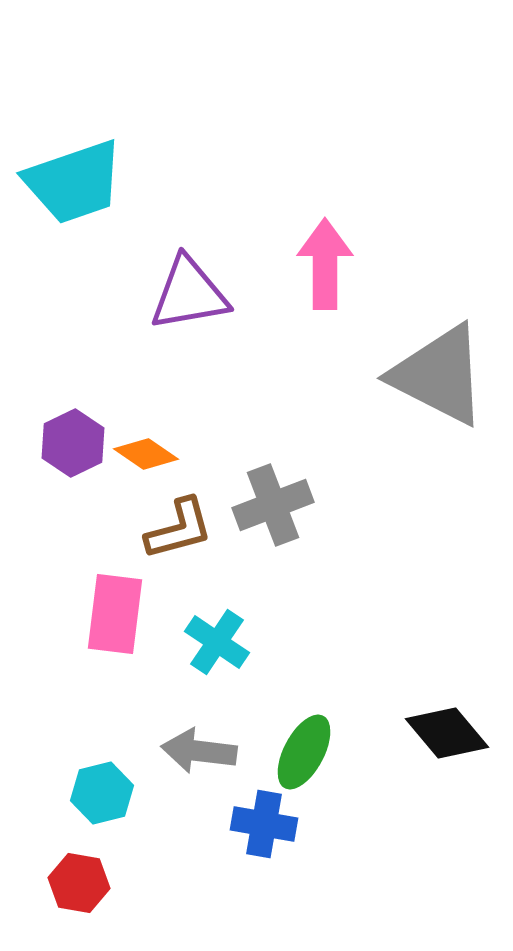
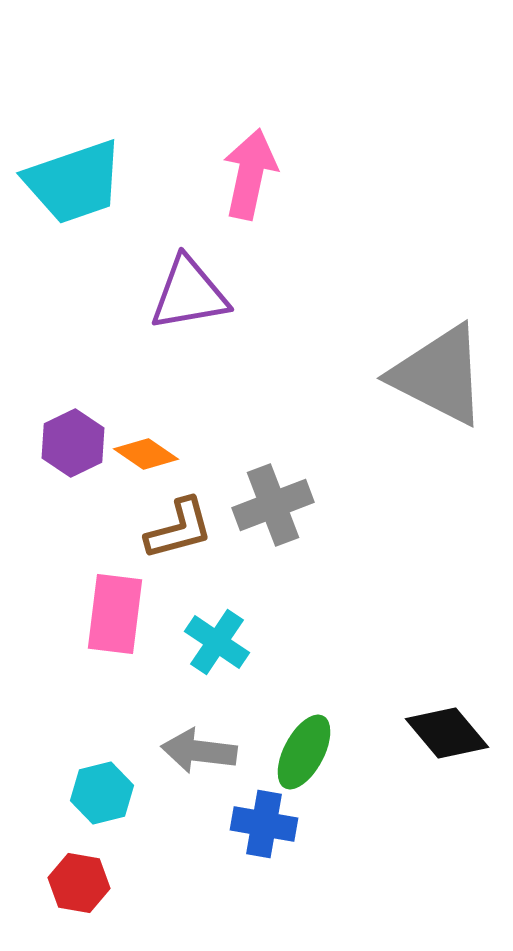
pink arrow: moved 75 px left, 90 px up; rotated 12 degrees clockwise
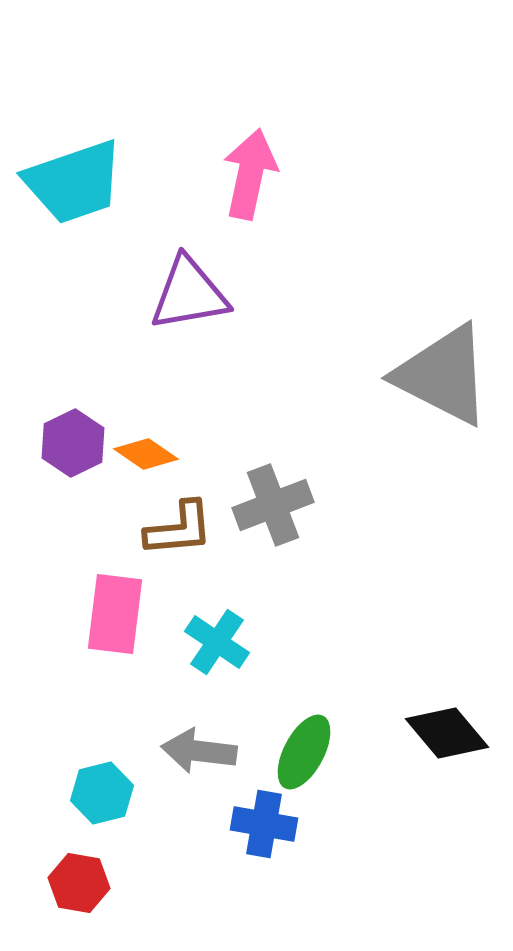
gray triangle: moved 4 px right
brown L-shape: rotated 10 degrees clockwise
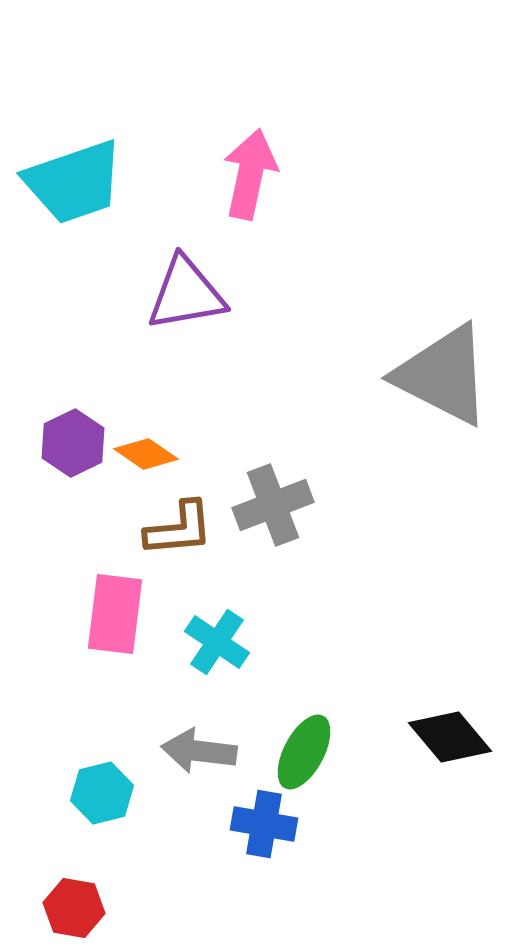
purple triangle: moved 3 px left
black diamond: moved 3 px right, 4 px down
red hexagon: moved 5 px left, 25 px down
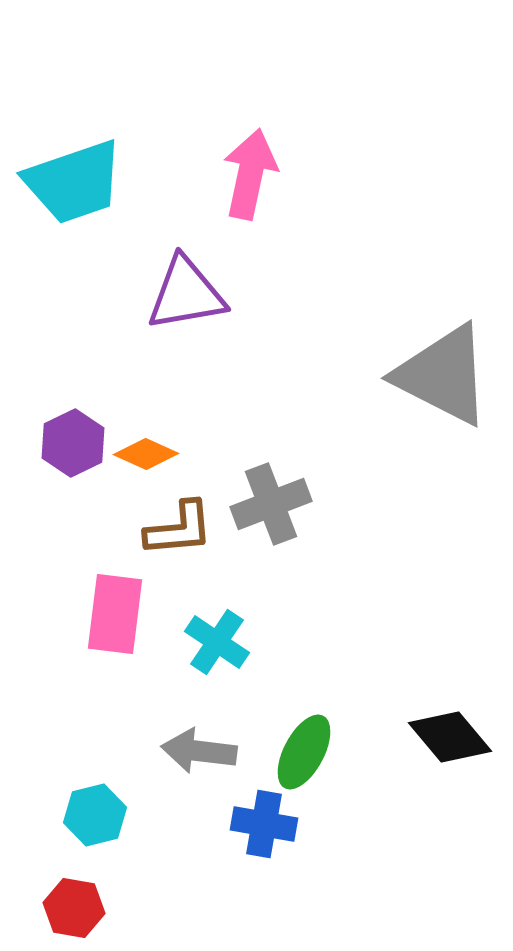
orange diamond: rotated 10 degrees counterclockwise
gray cross: moved 2 px left, 1 px up
cyan hexagon: moved 7 px left, 22 px down
